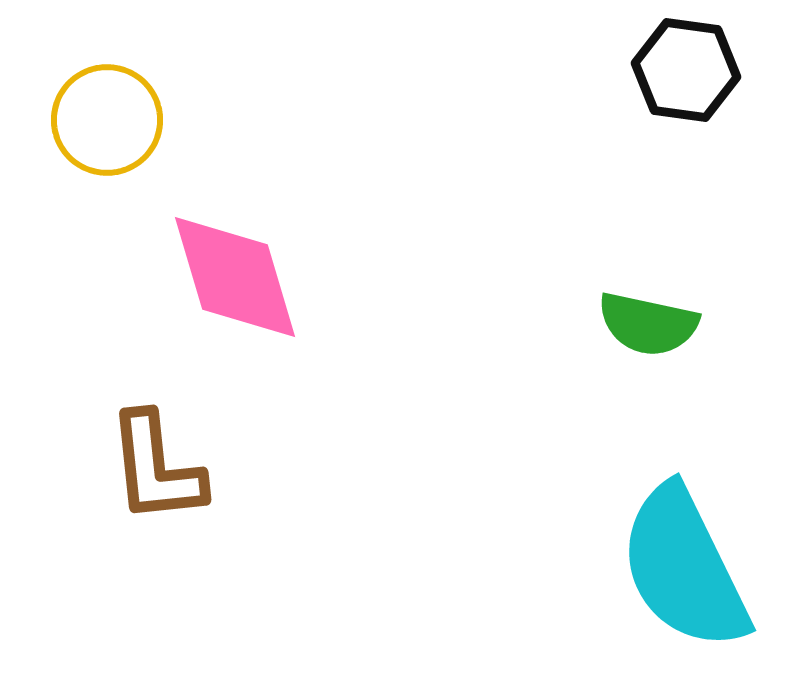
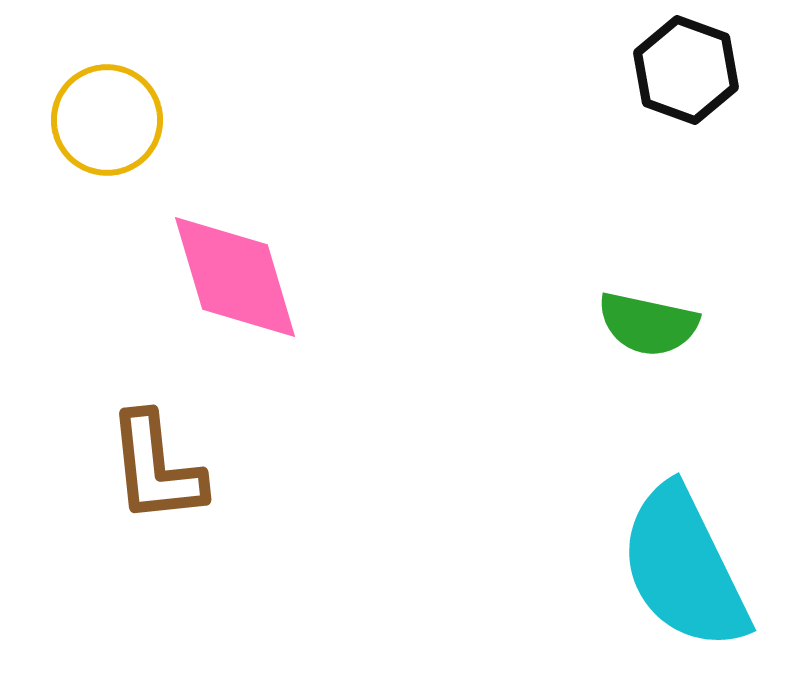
black hexagon: rotated 12 degrees clockwise
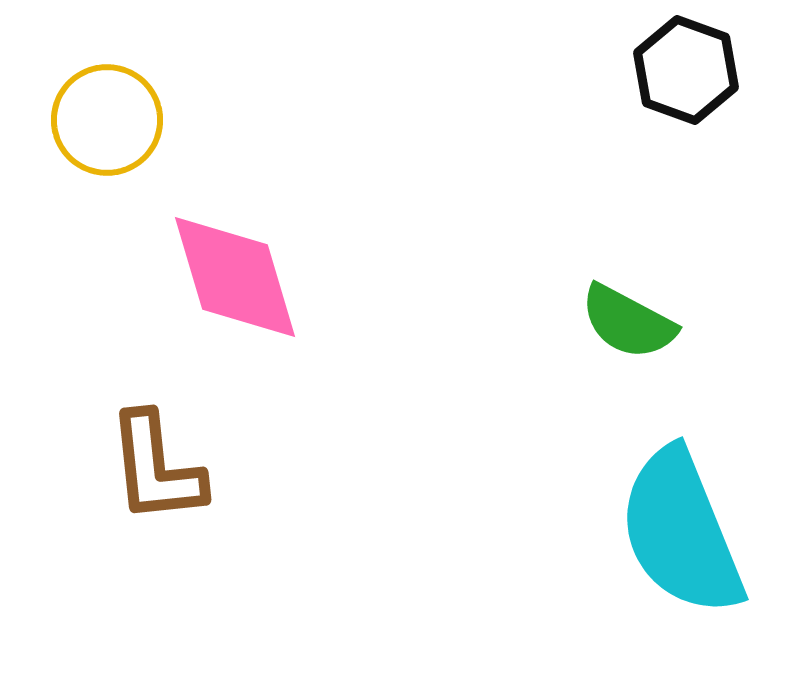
green semicircle: moved 20 px left, 2 px up; rotated 16 degrees clockwise
cyan semicircle: moved 3 px left, 36 px up; rotated 4 degrees clockwise
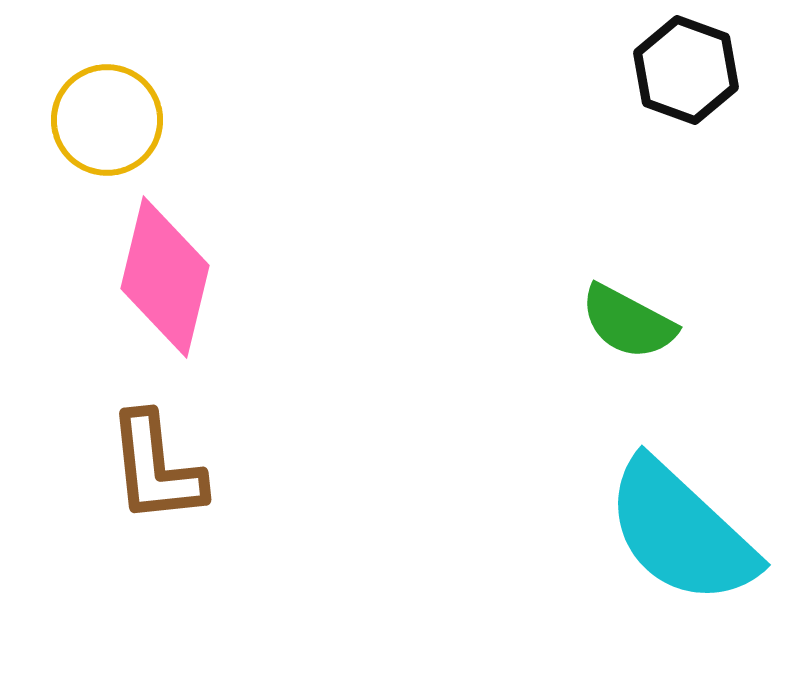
pink diamond: moved 70 px left; rotated 30 degrees clockwise
cyan semicircle: rotated 25 degrees counterclockwise
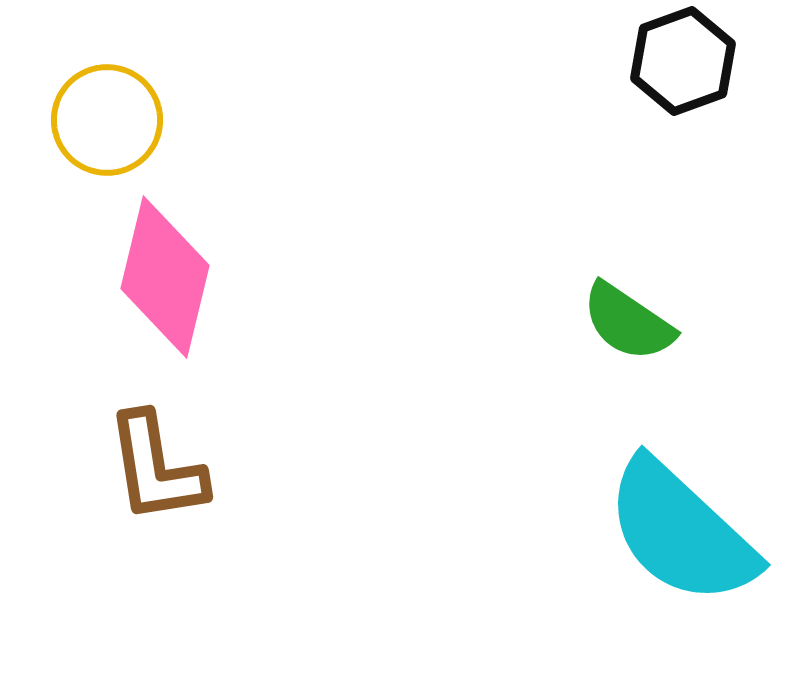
black hexagon: moved 3 px left, 9 px up; rotated 20 degrees clockwise
green semicircle: rotated 6 degrees clockwise
brown L-shape: rotated 3 degrees counterclockwise
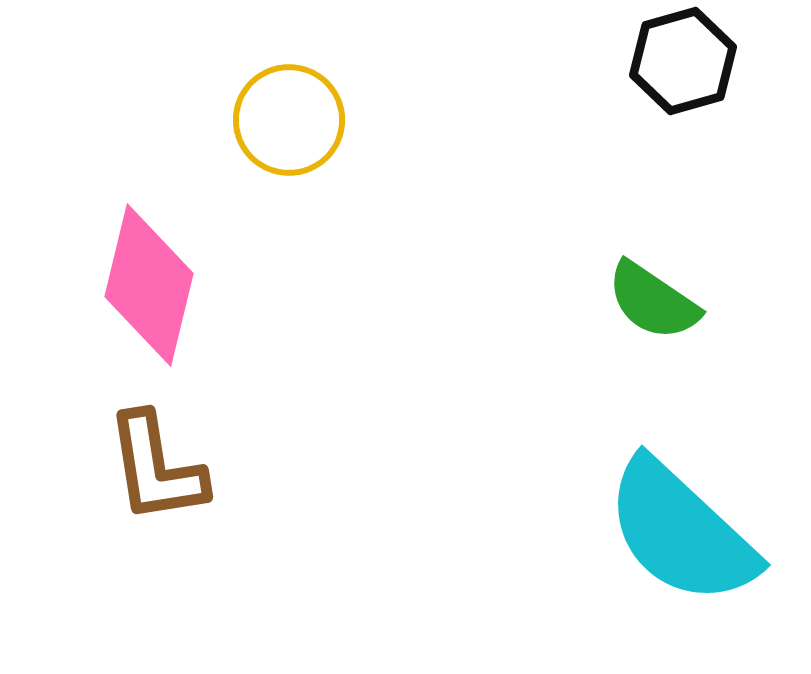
black hexagon: rotated 4 degrees clockwise
yellow circle: moved 182 px right
pink diamond: moved 16 px left, 8 px down
green semicircle: moved 25 px right, 21 px up
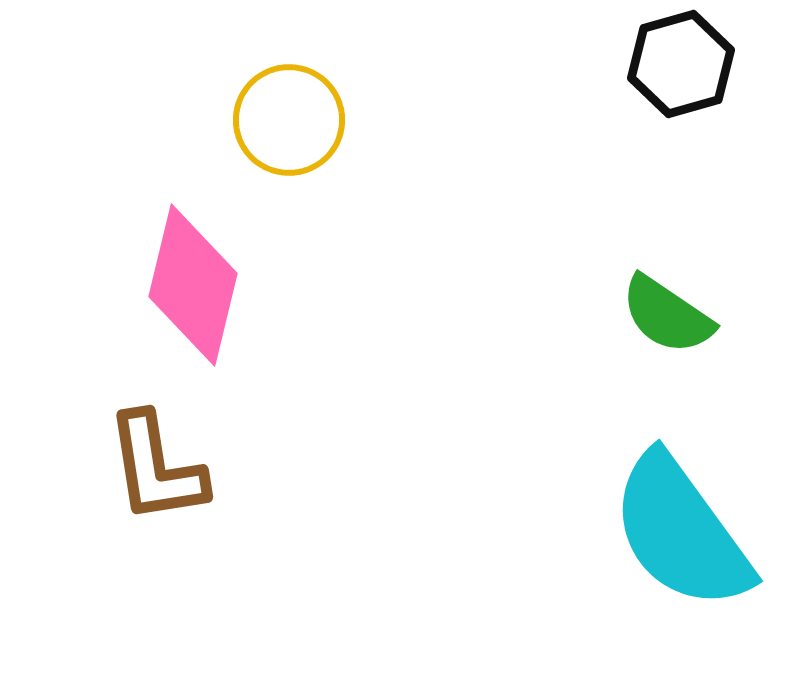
black hexagon: moved 2 px left, 3 px down
pink diamond: moved 44 px right
green semicircle: moved 14 px right, 14 px down
cyan semicircle: rotated 11 degrees clockwise
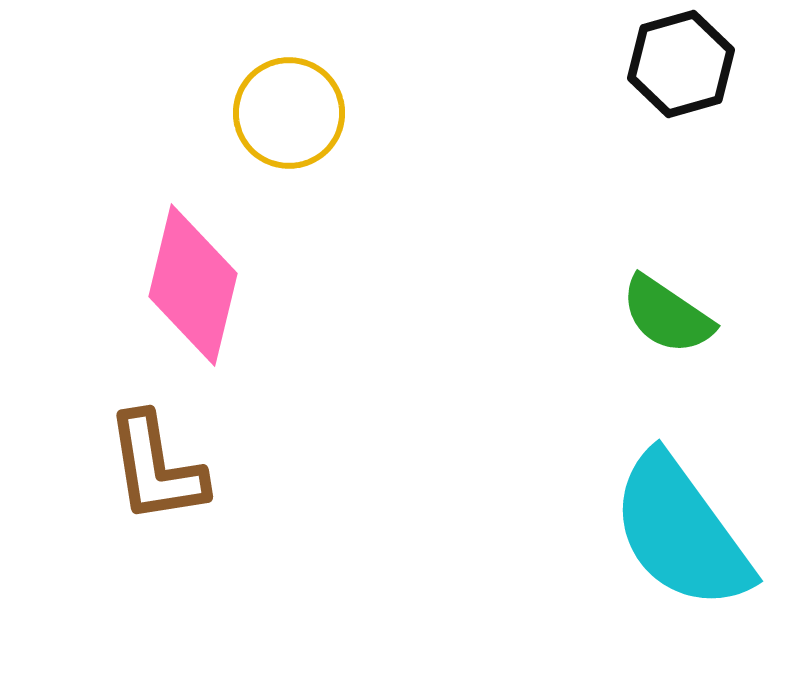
yellow circle: moved 7 px up
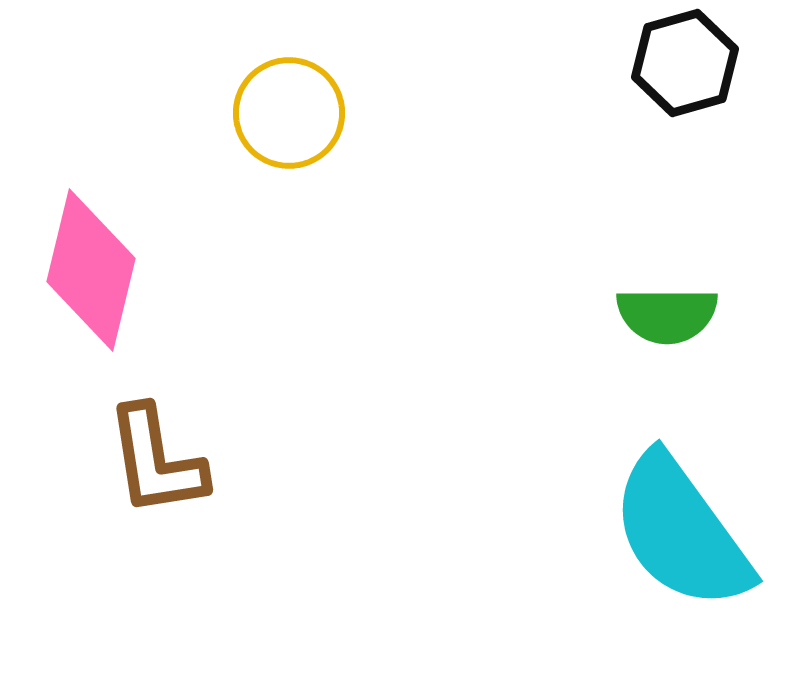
black hexagon: moved 4 px right, 1 px up
pink diamond: moved 102 px left, 15 px up
green semicircle: rotated 34 degrees counterclockwise
brown L-shape: moved 7 px up
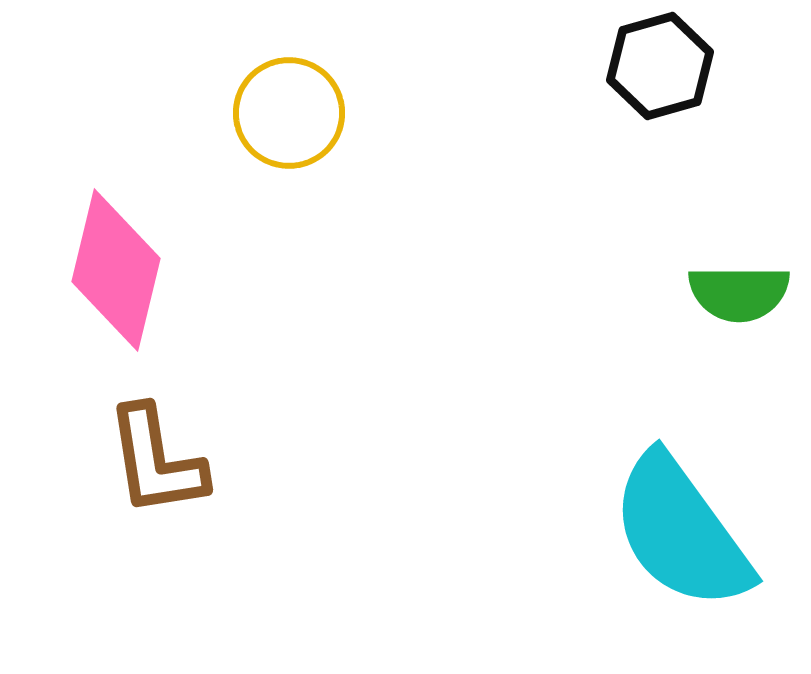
black hexagon: moved 25 px left, 3 px down
pink diamond: moved 25 px right
green semicircle: moved 72 px right, 22 px up
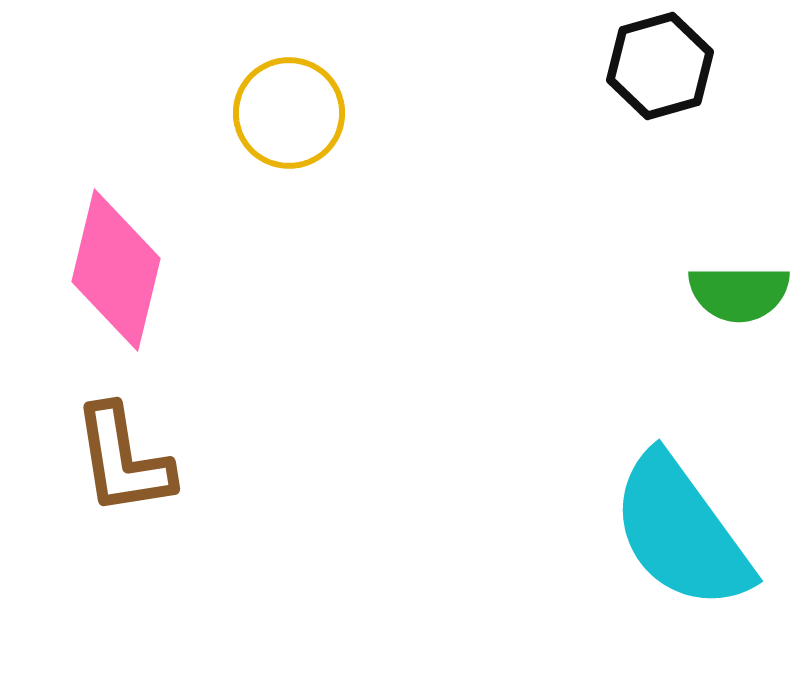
brown L-shape: moved 33 px left, 1 px up
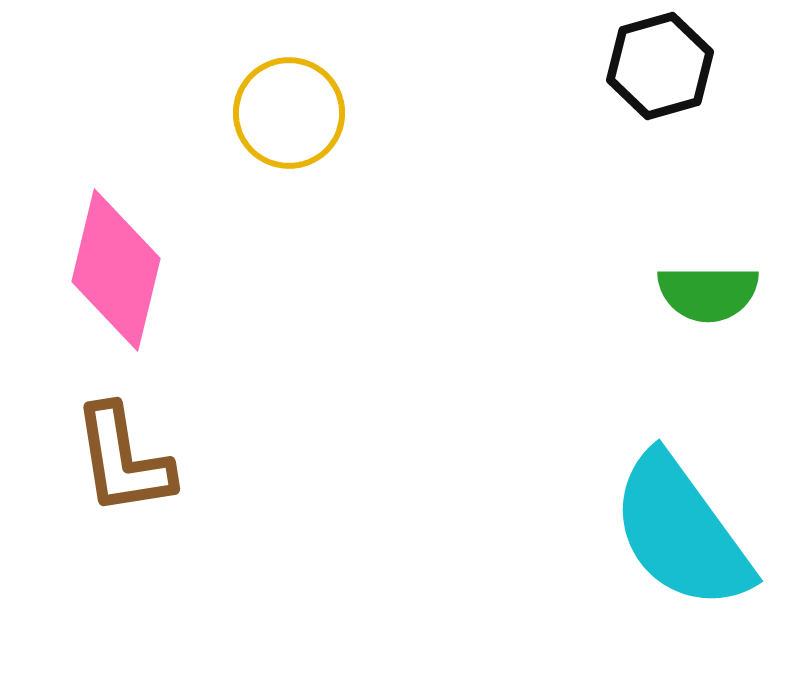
green semicircle: moved 31 px left
